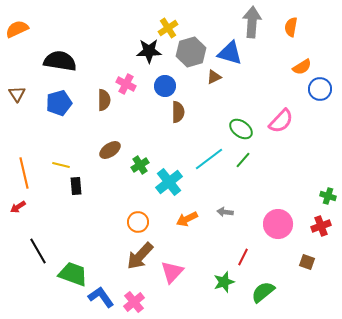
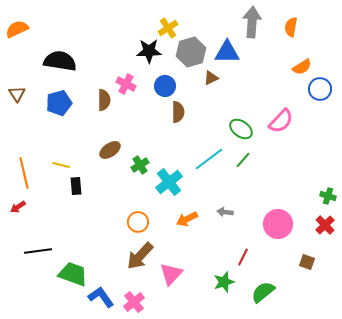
blue triangle at (230, 53): moved 3 px left, 1 px up; rotated 16 degrees counterclockwise
brown triangle at (214, 77): moved 3 px left, 1 px down
red cross at (321, 226): moved 4 px right, 1 px up; rotated 24 degrees counterclockwise
black line at (38, 251): rotated 68 degrees counterclockwise
pink triangle at (172, 272): moved 1 px left, 2 px down
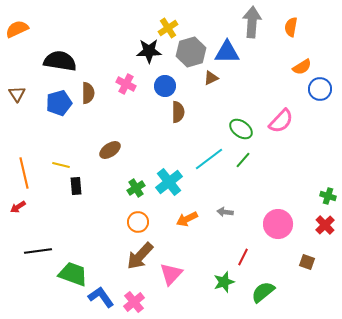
brown semicircle at (104, 100): moved 16 px left, 7 px up
green cross at (140, 165): moved 4 px left, 23 px down
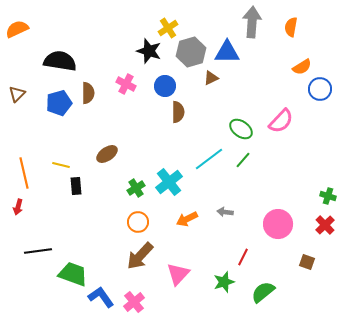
black star at (149, 51): rotated 20 degrees clockwise
brown triangle at (17, 94): rotated 18 degrees clockwise
brown ellipse at (110, 150): moved 3 px left, 4 px down
red arrow at (18, 207): rotated 42 degrees counterclockwise
pink triangle at (171, 274): moved 7 px right
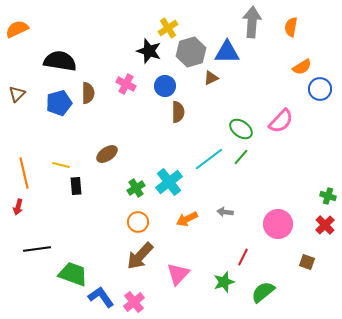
green line at (243, 160): moved 2 px left, 3 px up
black line at (38, 251): moved 1 px left, 2 px up
